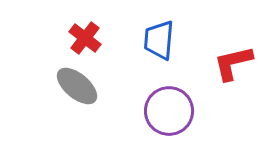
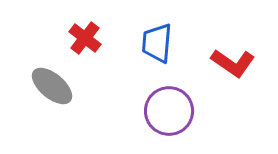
blue trapezoid: moved 2 px left, 3 px down
red L-shape: rotated 132 degrees counterclockwise
gray ellipse: moved 25 px left
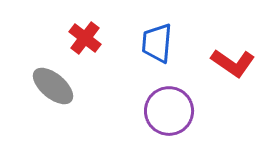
gray ellipse: moved 1 px right
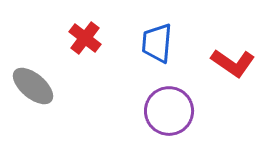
gray ellipse: moved 20 px left
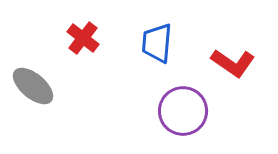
red cross: moved 2 px left
purple circle: moved 14 px right
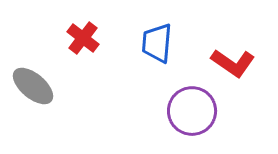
purple circle: moved 9 px right
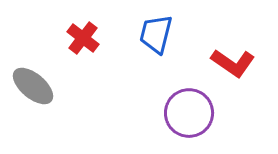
blue trapezoid: moved 1 px left, 9 px up; rotated 9 degrees clockwise
purple circle: moved 3 px left, 2 px down
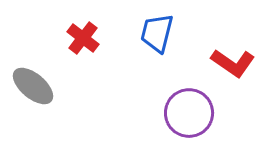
blue trapezoid: moved 1 px right, 1 px up
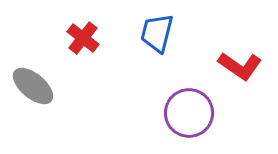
red L-shape: moved 7 px right, 3 px down
